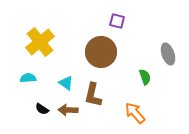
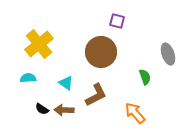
yellow cross: moved 1 px left, 2 px down
brown L-shape: moved 3 px right; rotated 130 degrees counterclockwise
brown arrow: moved 4 px left
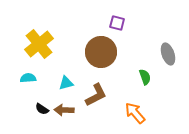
purple square: moved 2 px down
cyan triangle: rotated 49 degrees counterclockwise
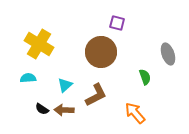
yellow cross: rotated 20 degrees counterclockwise
cyan triangle: moved 1 px left, 2 px down; rotated 28 degrees counterclockwise
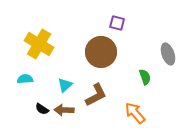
cyan semicircle: moved 3 px left, 1 px down
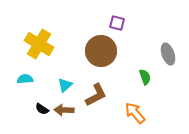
brown circle: moved 1 px up
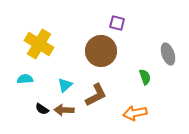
orange arrow: rotated 60 degrees counterclockwise
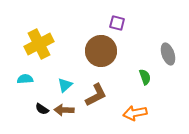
yellow cross: rotated 32 degrees clockwise
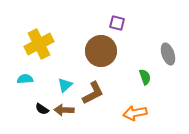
brown L-shape: moved 3 px left, 2 px up
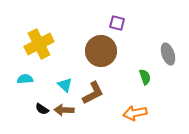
cyan triangle: rotated 35 degrees counterclockwise
